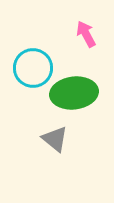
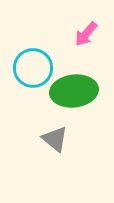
pink arrow: rotated 112 degrees counterclockwise
green ellipse: moved 2 px up
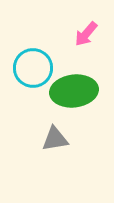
gray triangle: rotated 48 degrees counterclockwise
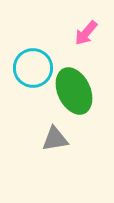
pink arrow: moved 1 px up
green ellipse: rotated 72 degrees clockwise
